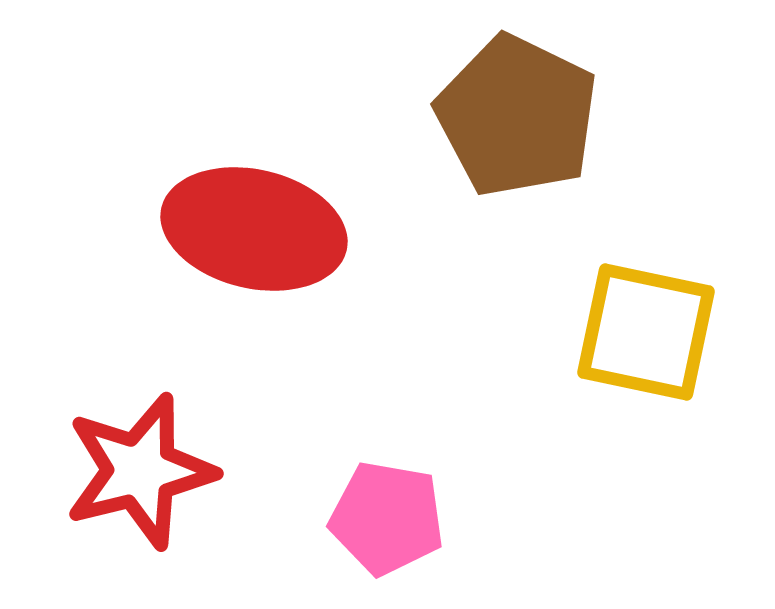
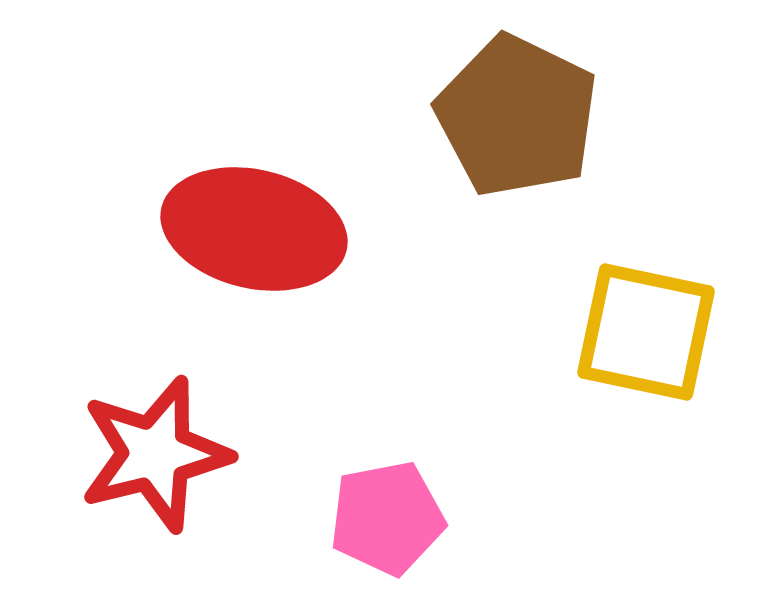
red star: moved 15 px right, 17 px up
pink pentagon: rotated 21 degrees counterclockwise
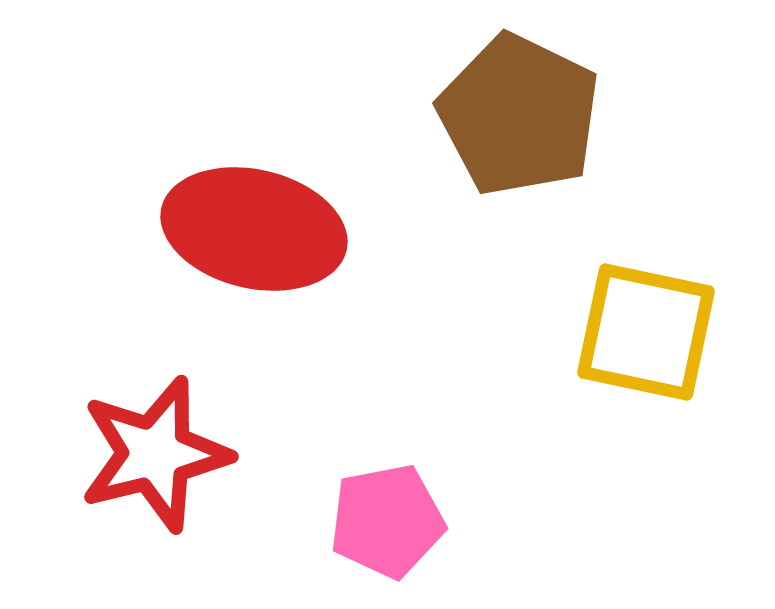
brown pentagon: moved 2 px right, 1 px up
pink pentagon: moved 3 px down
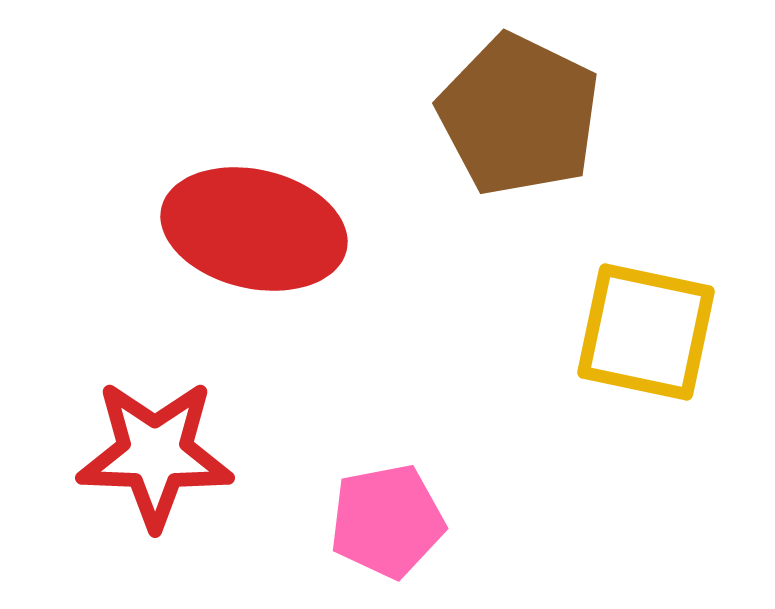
red star: rotated 16 degrees clockwise
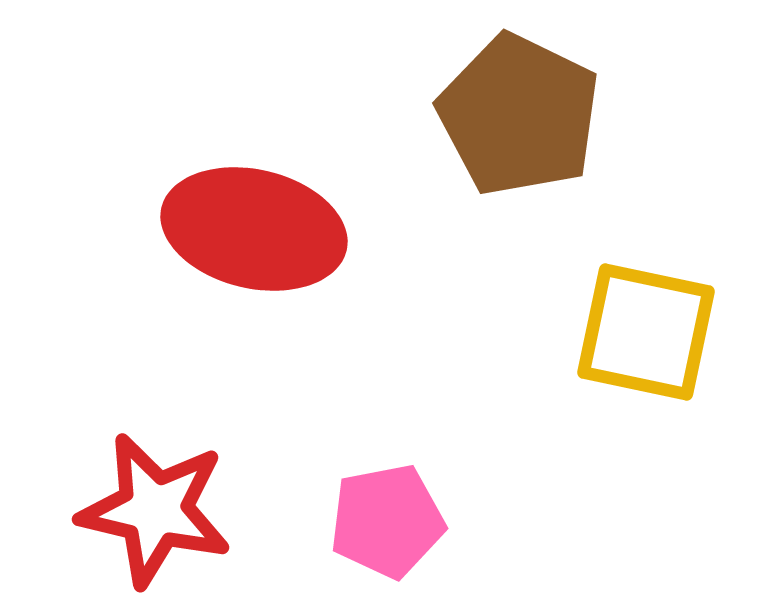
red star: moved 56 px down; rotated 11 degrees clockwise
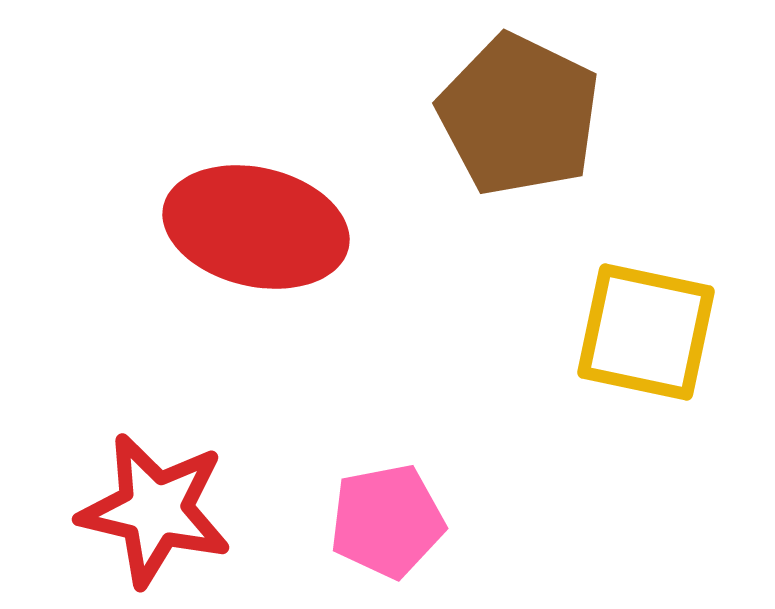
red ellipse: moved 2 px right, 2 px up
